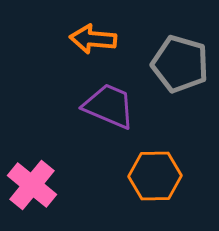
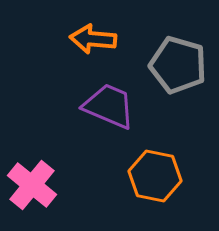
gray pentagon: moved 2 px left, 1 px down
orange hexagon: rotated 12 degrees clockwise
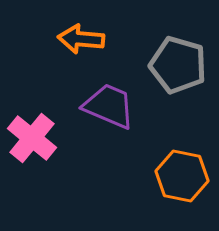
orange arrow: moved 12 px left
orange hexagon: moved 27 px right
pink cross: moved 47 px up
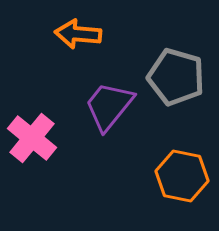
orange arrow: moved 3 px left, 5 px up
gray pentagon: moved 2 px left, 12 px down
purple trapezoid: rotated 74 degrees counterclockwise
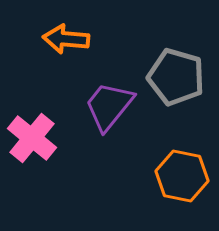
orange arrow: moved 12 px left, 5 px down
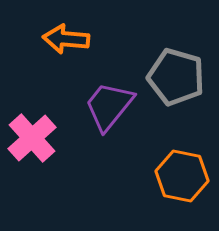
pink cross: rotated 9 degrees clockwise
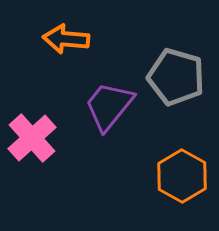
orange hexagon: rotated 18 degrees clockwise
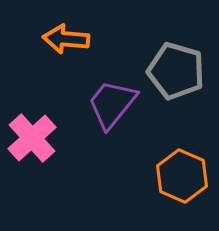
gray pentagon: moved 6 px up
purple trapezoid: moved 3 px right, 2 px up
orange hexagon: rotated 6 degrees counterclockwise
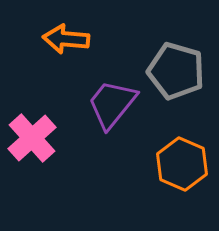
orange hexagon: moved 12 px up
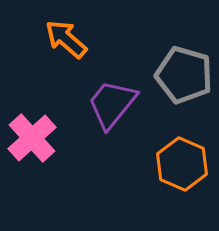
orange arrow: rotated 36 degrees clockwise
gray pentagon: moved 8 px right, 4 px down
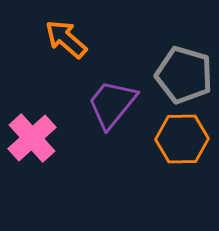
orange hexagon: moved 25 px up; rotated 24 degrees counterclockwise
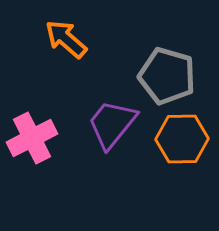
gray pentagon: moved 17 px left, 1 px down
purple trapezoid: moved 20 px down
pink cross: rotated 15 degrees clockwise
